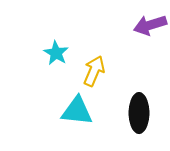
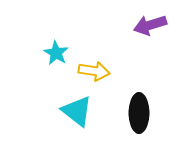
yellow arrow: rotated 76 degrees clockwise
cyan triangle: rotated 32 degrees clockwise
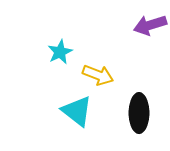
cyan star: moved 4 px right, 1 px up; rotated 15 degrees clockwise
yellow arrow: moved 4 px right, 4 px down; rotated 12 degrees clockwise
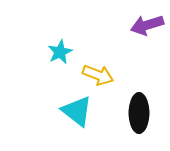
purple arrow: moved 3 px left
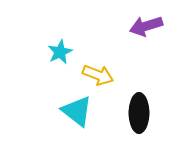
purple arrow: moved 1 px left, 1 px down
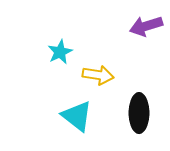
yellow arrow: rotated 12 degrees counterclockwise
cyan triangle: moved 5 px down
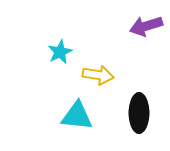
cyan triangle: rotated 32 degrees counterclockwise
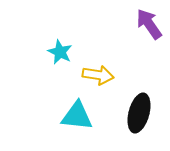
purple arrow: moved 3 px right, 2 px up; rotated 72 degrees clockwise
cyan star: rotated 20 degrees counterclockwise
black ellipse: rotated 15 degrees clockwise
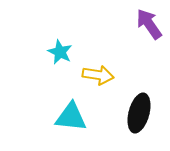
cyan triangle: moved 6 px left, 1 px down
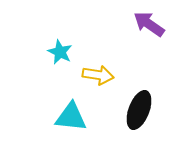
purple arrow: rotated 20 degrees counterclockwise
black ellipse: moved 3 px up; rotated 6 degrees clockwise
